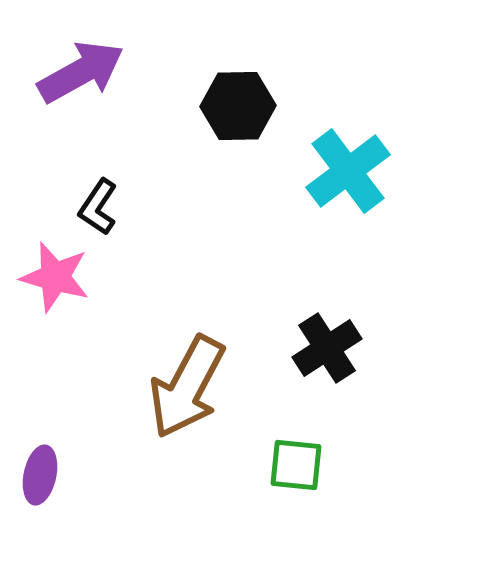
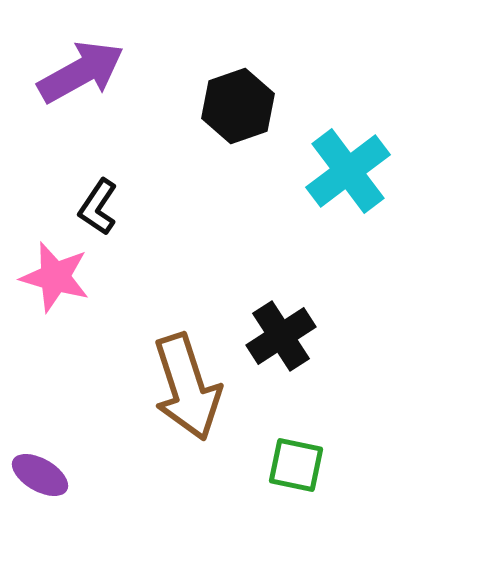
black hexagon: rotated 18 degrees counterclockwise
black cross: moved 46 px left, 12 px up
brown arrow: rotated 46 degrees counterclockwise
green square: rotated 6 degrees clockwise
purple ellipse: rotated 72 degrees counterclockwise
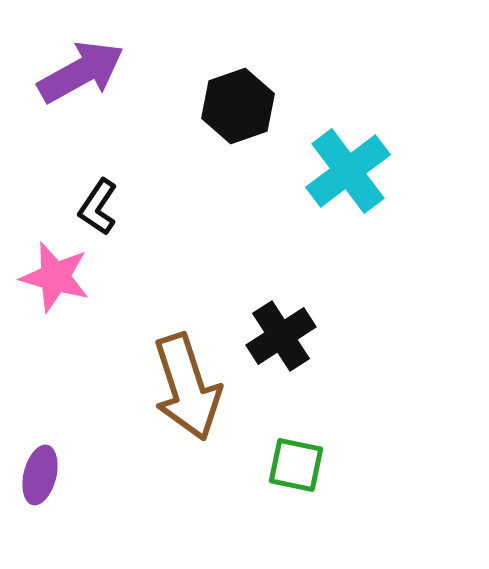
purple ellipse: rotated 74 degrees clockwise
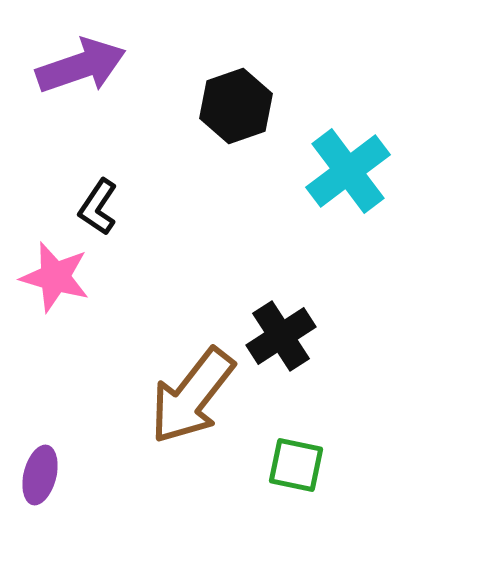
purple arrow: moved 6 px up; rotated 10 degrees clockwise
black hexagon: moved 2 px left
brown arrow: moved 5 px right, 9 px down; rotated 56 degrees clockwise
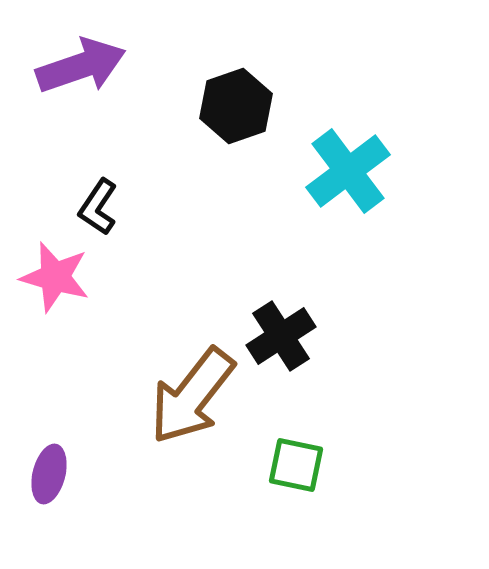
purple ellipse: moved 9 px right, 1 px up
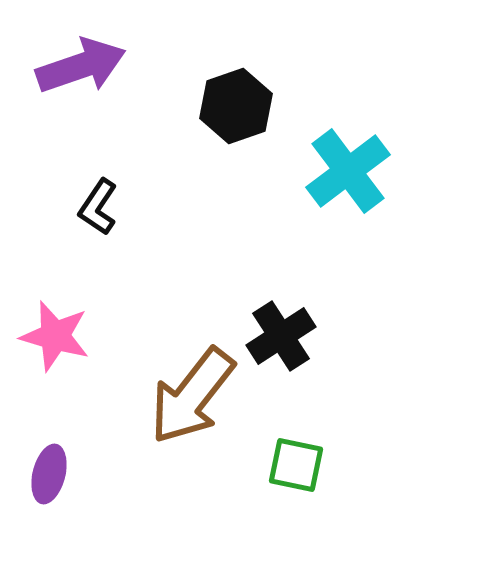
pink star: moved 59 px down
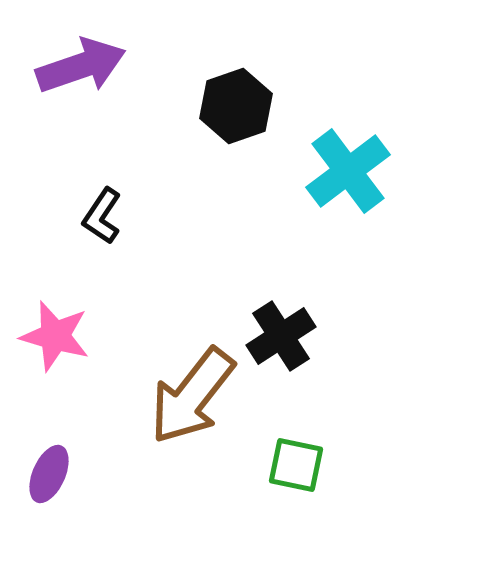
black L-shape: moved 4 px right, 9 px down
purple ellipse: rotated 10 degrees clockwise
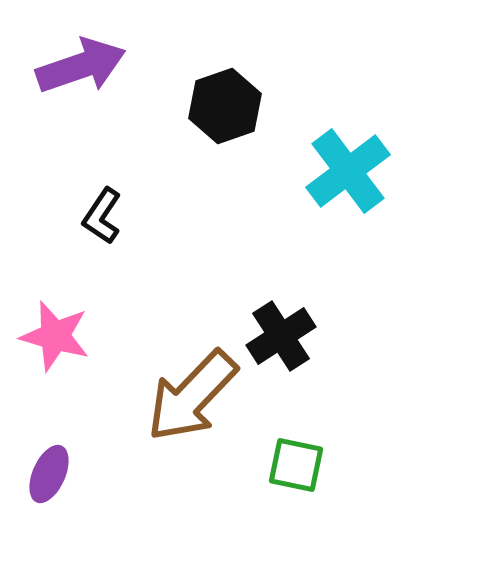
black hexagon: moved 11 px left
brown arrow: rotated 6 degrees clockwise
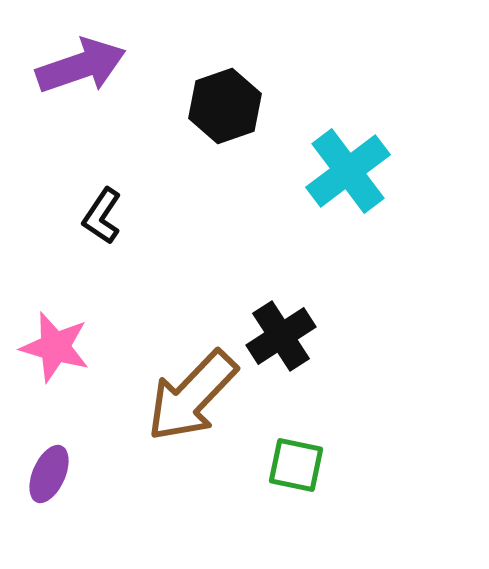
pink star: moved 11 px down
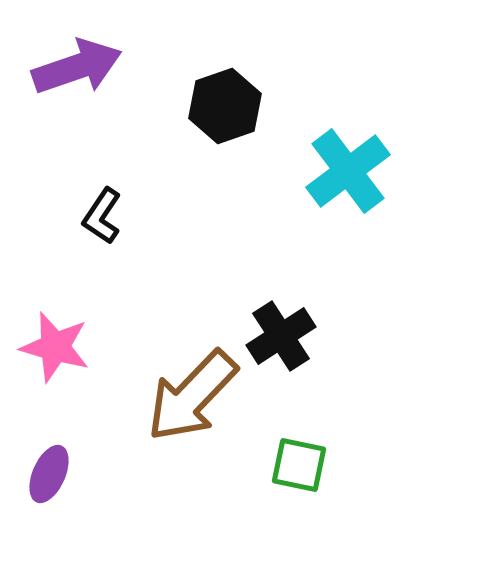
purple arrow: moved 4 px left, 1 px down
green square: moved 3 px right
